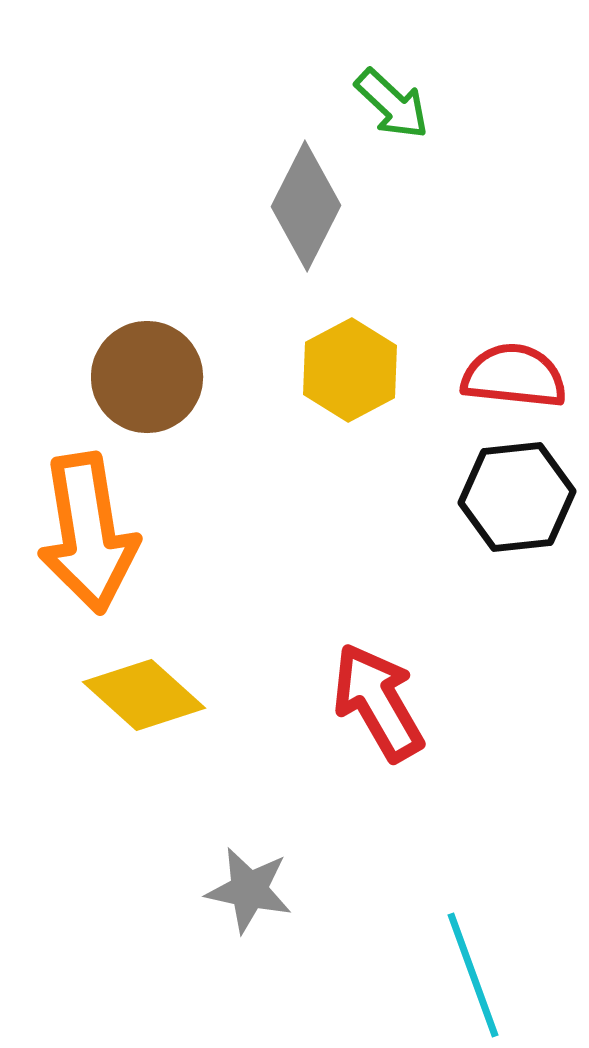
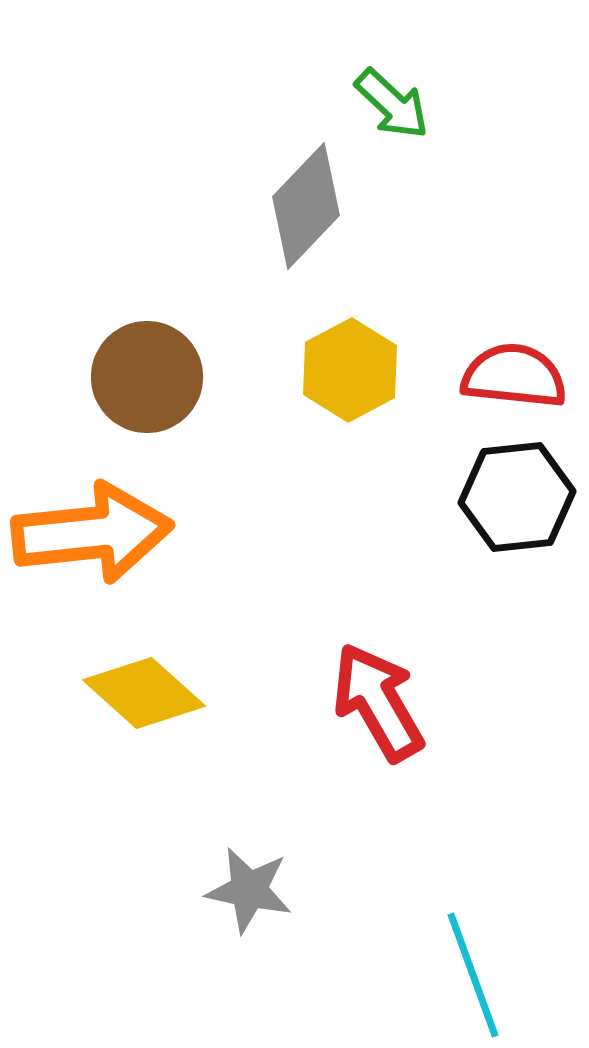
gray diamond: rotated 17 degrees clockwise
orange arrow: moved 4 px right; rotated 87 degrees counterclockwise
yellow diamond: moved 2 px up
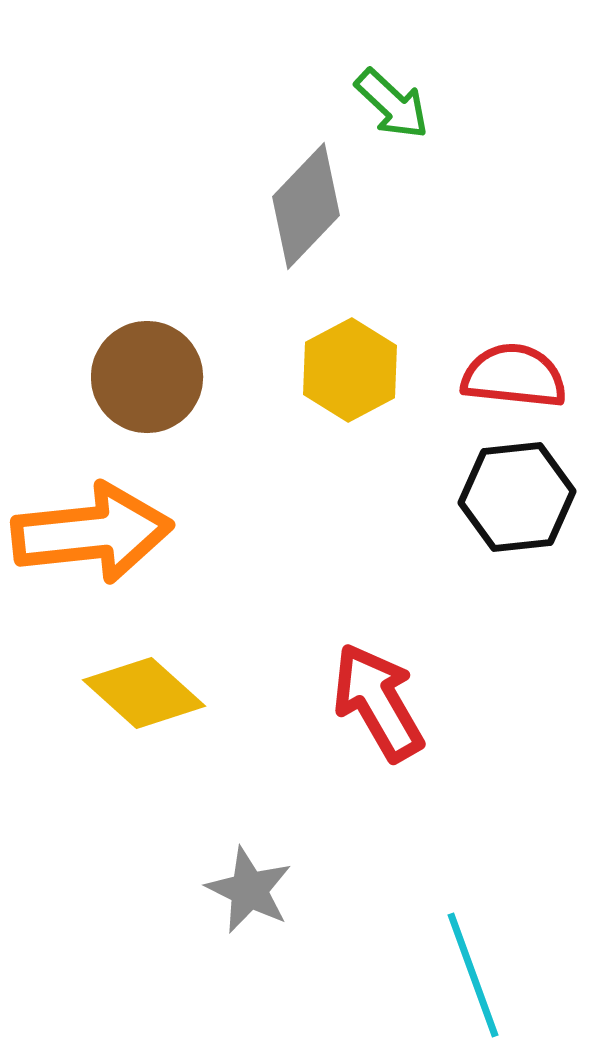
gray star: rotated 14 degrees clockwise
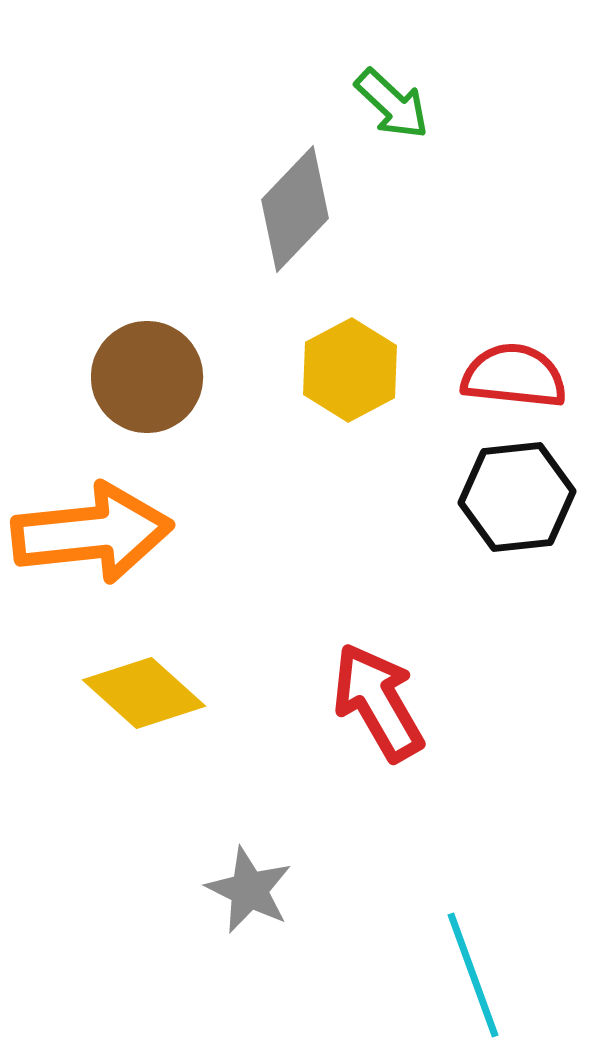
gray diamond: moved 11 px left, 3 px down
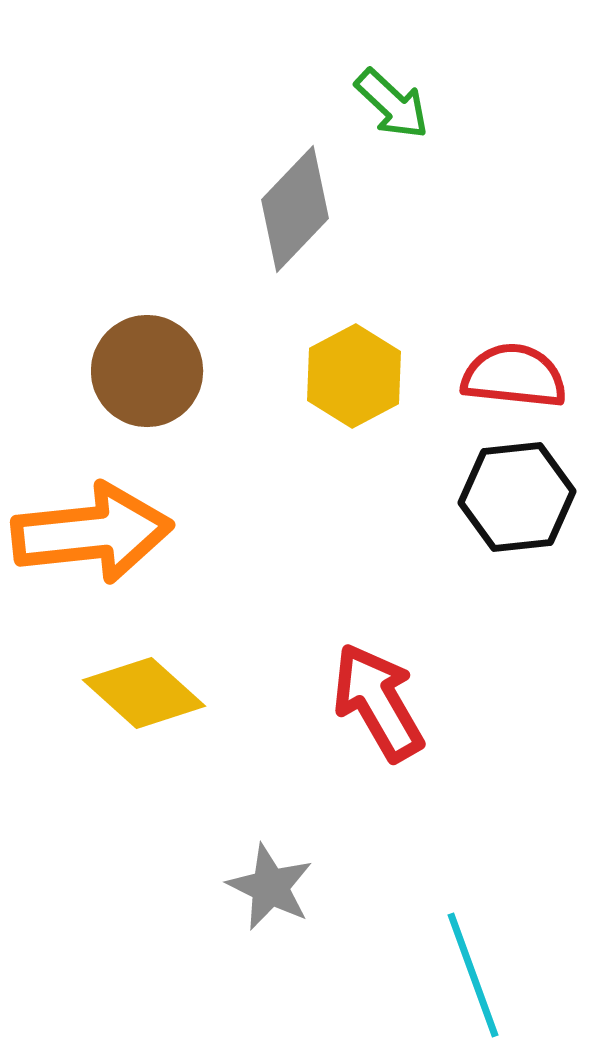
yellow hexagon: moved 4 px right, 6 px down
brown circle: moved 6 px up
gray star: moved 21 px right, 3 px up
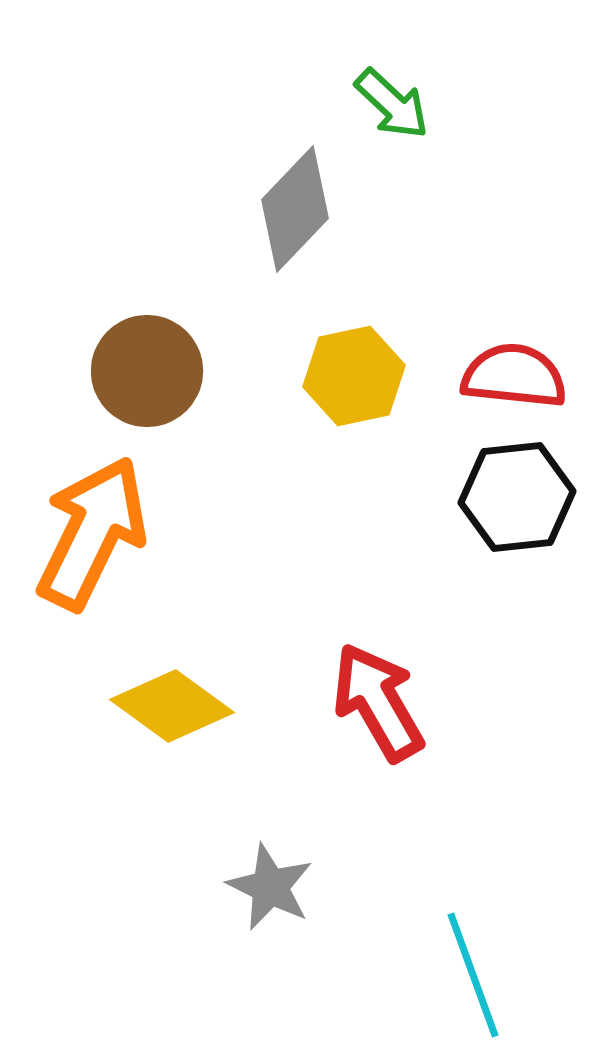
yellow hexagon: rotated 16 degrees clockwise
orange arrow: rotated 58 degrees counterclockwise
yellow diamond: moved 28 px right, 13 px down; rotated 6 degrees counterclockwise
